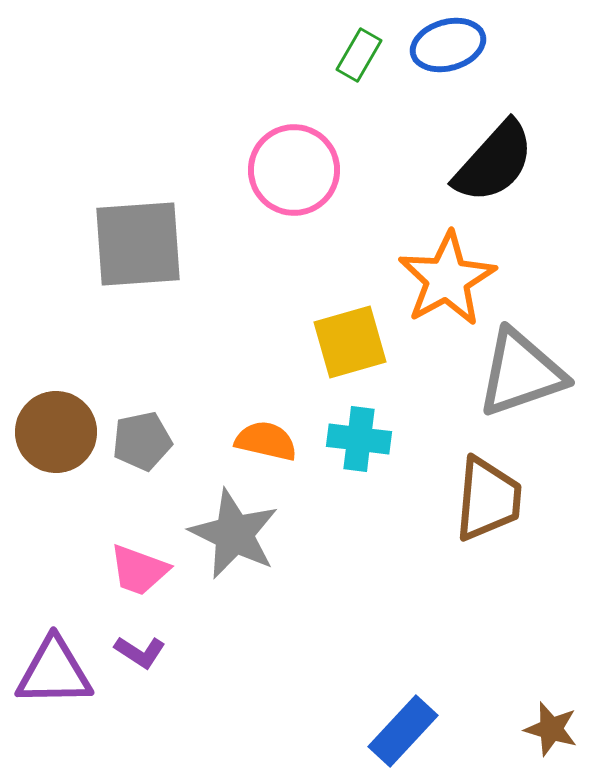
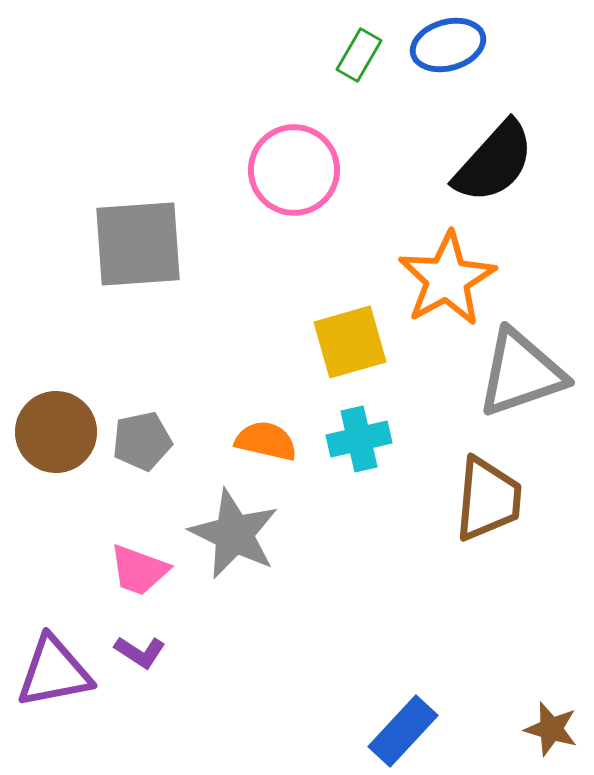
cyan cross: rotated 20 degrees counterclockwise
purple triangle: rotated 10 degrees counterclockwise
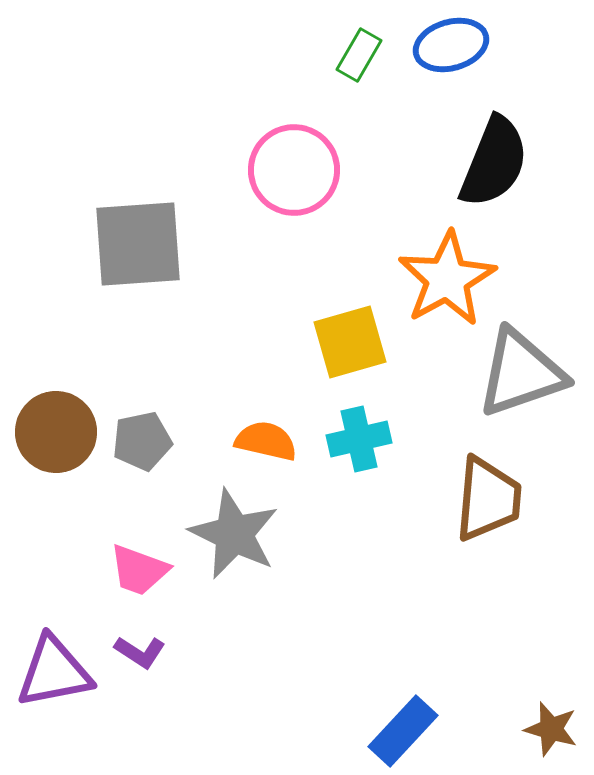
blue ellipse: moved 3 px right
black semicircle: rotated 20 degrees counterclockwise
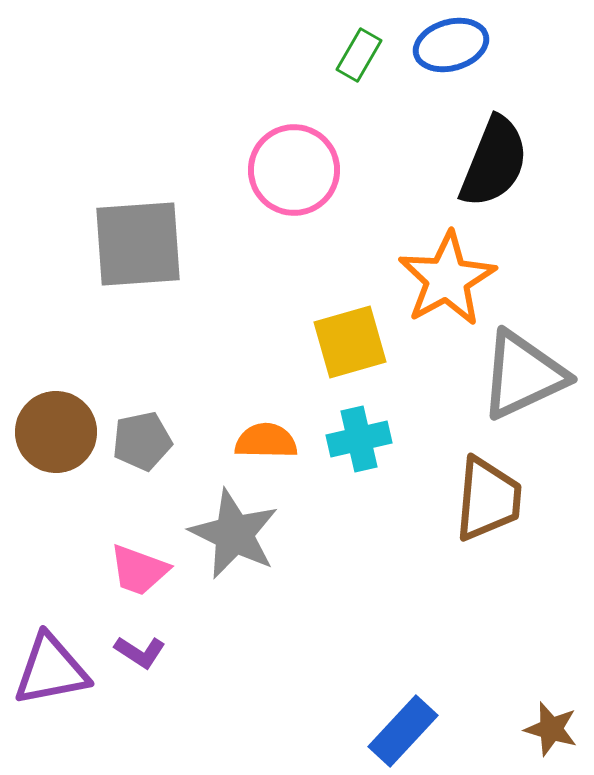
gray triangle: moved 2 px right, 2 px down; rotated 6 degrees counterclockwise
orange semicircle: rotated 12 degrees counterclockwise
purple triangle: moved 3 px left, 2 px up
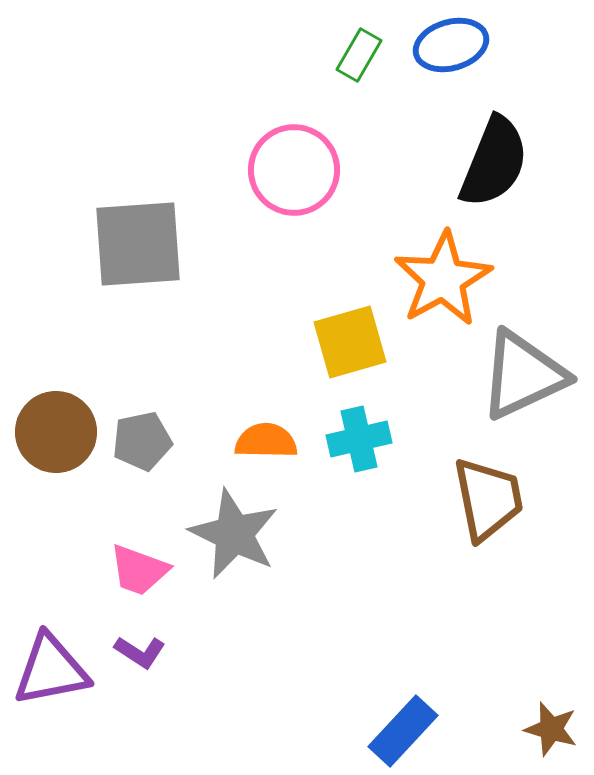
orange star: moved 4 px left
brown trapezoid: rotated 16 degrees counterclockwise
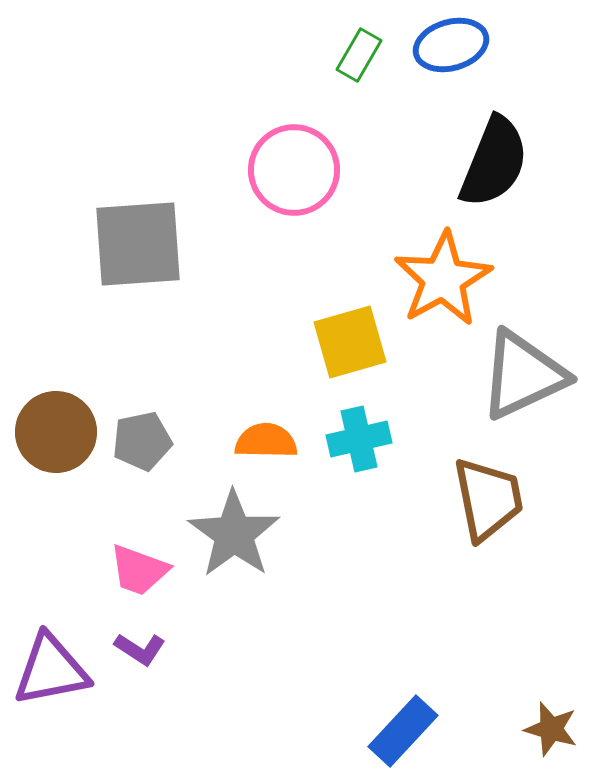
gray star: rotated 10 degrees clockwise
purple L-shape: moved 3 px up
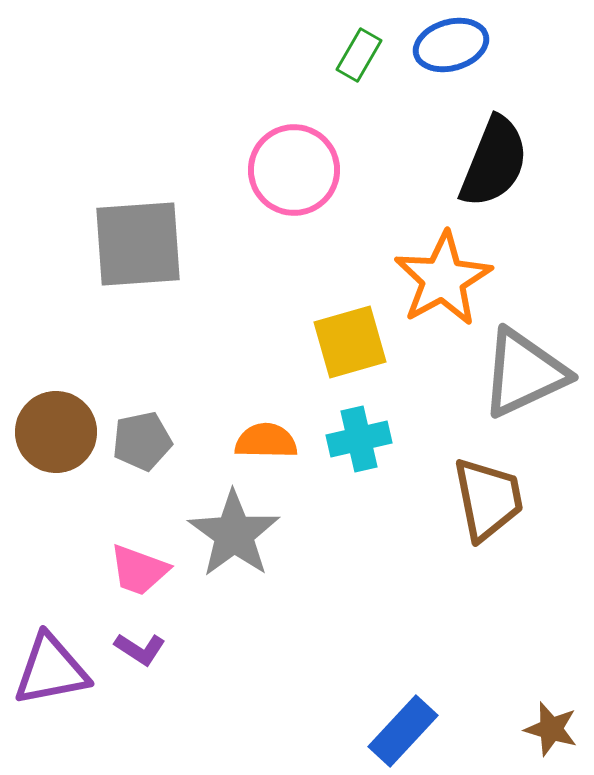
gray triangle: moved 1 px right, 2 px up
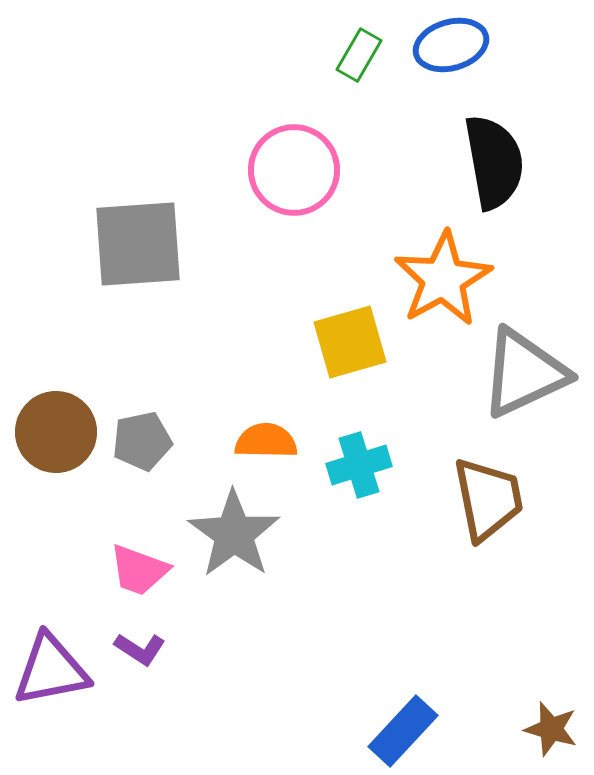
black semicircle: rotated 32 degrees counterclockwise
cyan cross: moved 26 px down; rotated 4 degrees counterclockwise
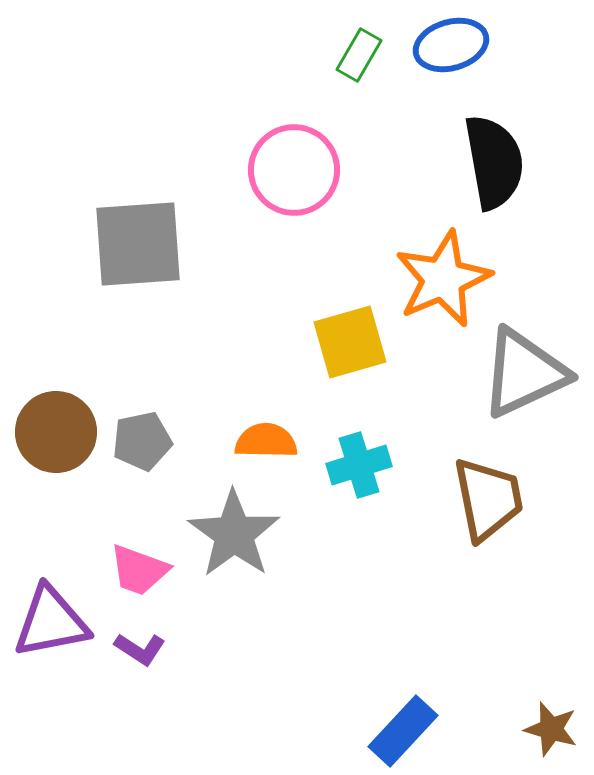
orange star: rotated 6 degrees clockwise
purple triangle: moved 48 px up
